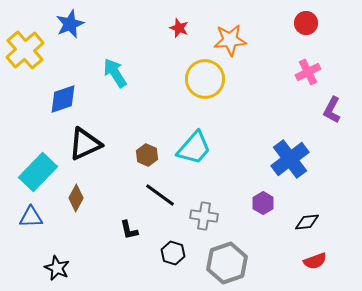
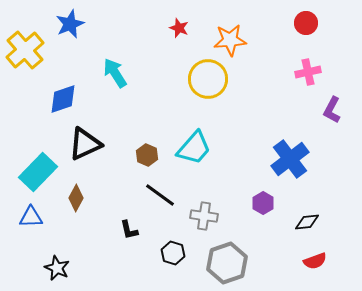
pink cross: rotated 15 degrees clockwise
yellow circle: moved 3 px right
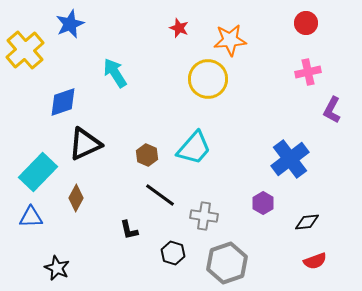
blue diamond: moved 3 px down
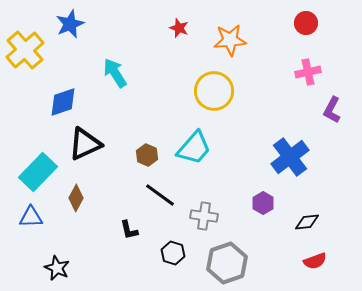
yellow circle: moved 6 px right, 12 px down
blue cross: moved 2 px up
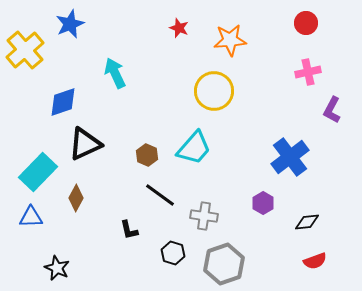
cyan arrow: rotated 8 degrees clockwise
gray hexagon: moved 3 px left, 1 px down
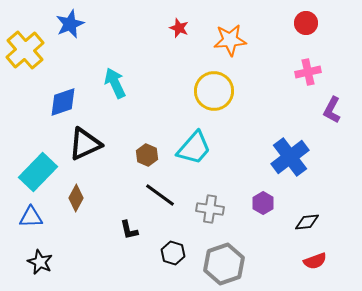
cyan arrow: moved 10 px down
gray cross: moved 6 px right, 7 px up
black star: moved 17 px left, 6 px up
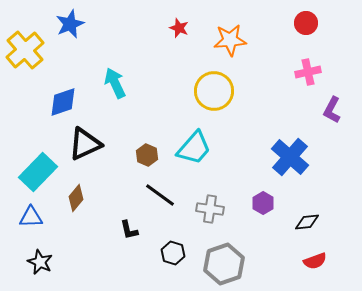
blue cross: rotated 12 degrees counterclockwise
brown diamond: rotated 12 degrees clockwise
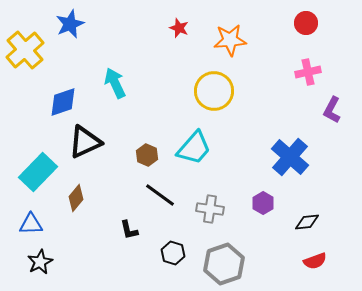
black triangle: moved 2 px up
blue triangle: moved 7 px down
black star: rotated 20 degrees clockwise
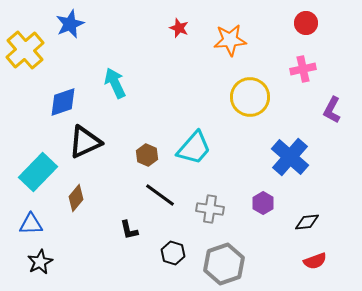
pink cross: moved 5 px left, 3 px up
yellow circle: moved 36 px right, 6 px down
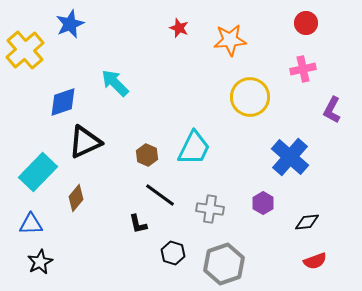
cyan arrow: rotated 20 degrees counterclockwise
cyan trapezoid: rotated 15 degrees counterclockwise
black L-shape: moved 9 px right, 6 px up
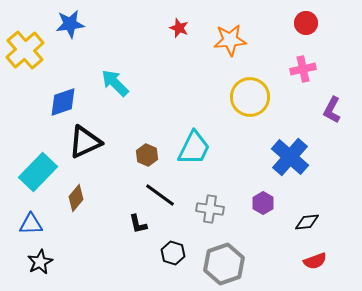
blue star: rotated 16 degrees clockwise
